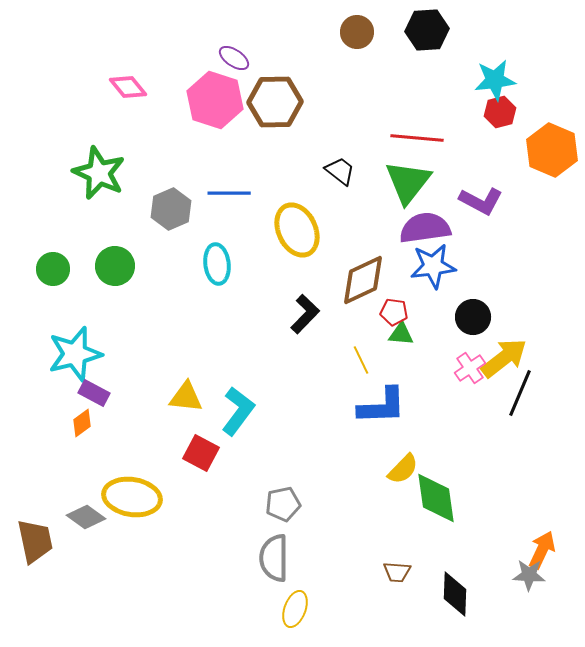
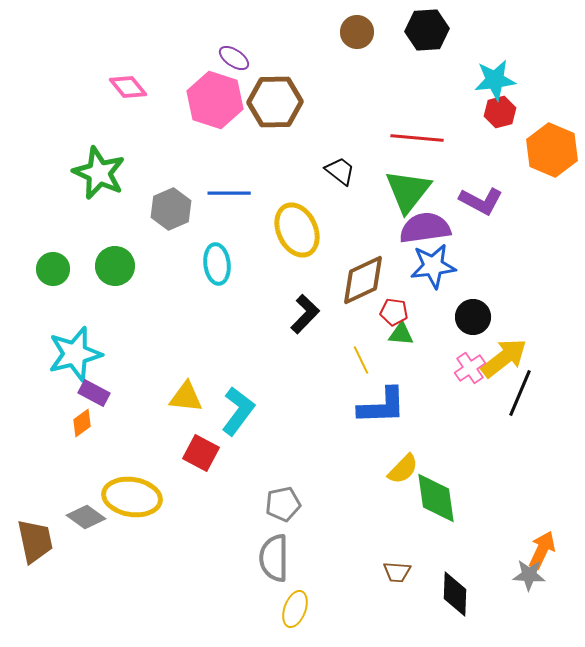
green triangle at (408, 182): moved 9 px down
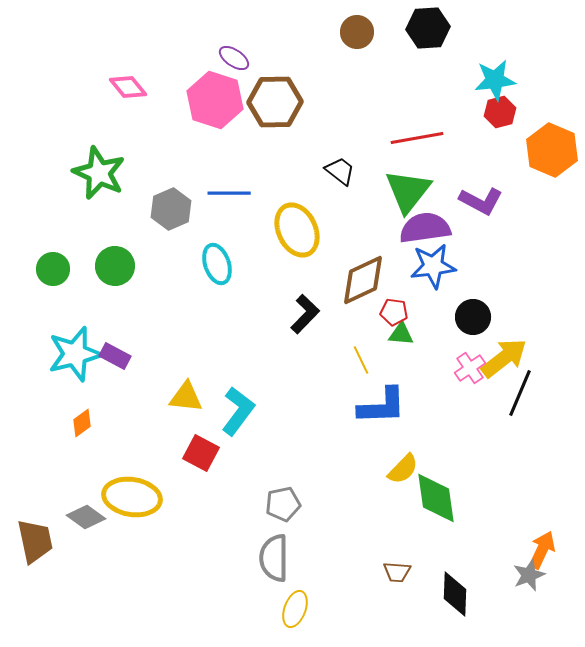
black hexagon at (427, 30): moved 1 px right, 2 px up
red line at (417, 138): rotated 15 degrees counterclockwise
cyan ellipse at (217, 264): rotated 12 degrees counterclockwise
purple rectangle at (94, 393): moved 21 px right, 37 px up
gray star at (529, 575): rotated 24 degrees counterclockwise
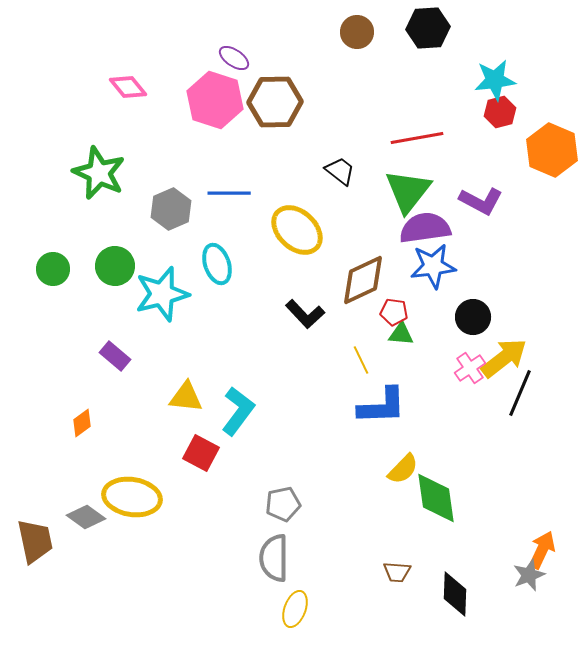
yellow ellipse at (297, 230): rotated 22 degrees counterclockwise
black L-shape at (305, 314): rotated 93 degrees clockwise
cyan star at (75, 354): moved 87 px right, 60 px up
purple rectangle at (115, 356): rotated 12 degrees clockwise
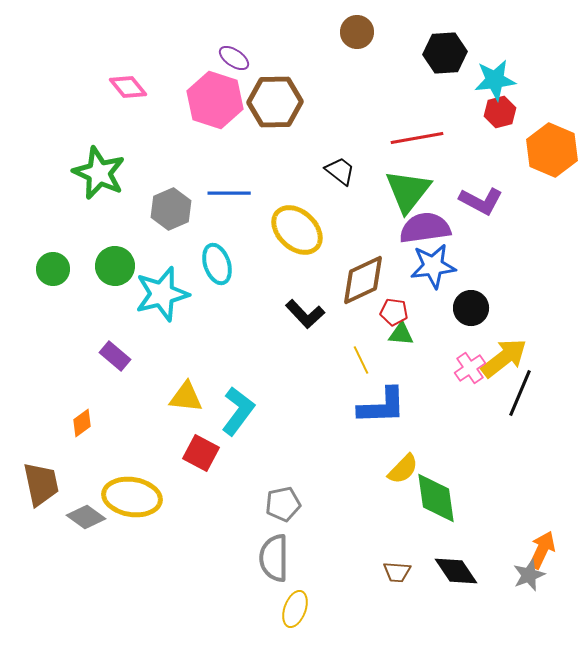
black hexagon at (428, 28): moved 17 px right, 25 px down
black circle at (473, 317): moved 2 px left, 9 px up
brown trapezoid at (35, 541): moved 6 px right, 57 px up
black diamond at (455, 594): moved 1 px right, 23 px up; rotated 36 degrees counterclockwise
